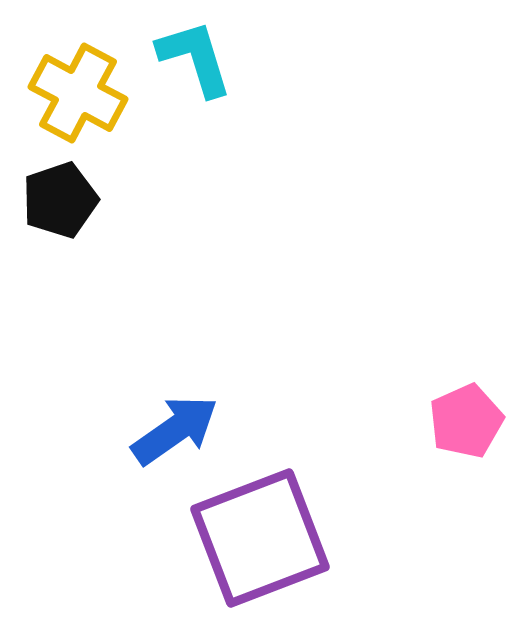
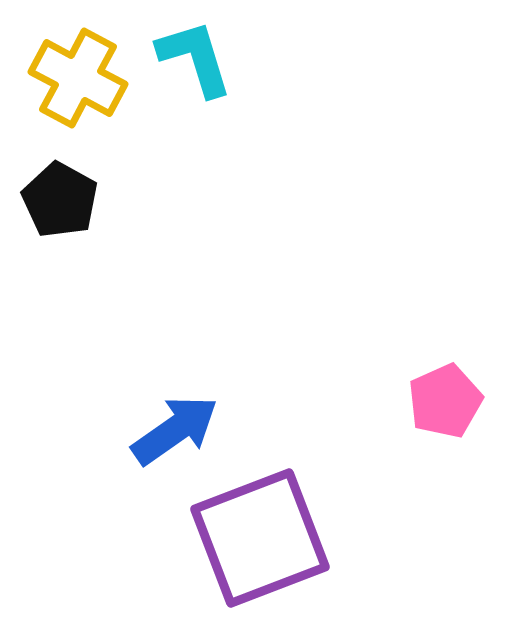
yellow cross: moved 15 px up
black pentagon: rotated 24 degrees counterclockwise
pink pentagon: moved 21 px left, 20 px up
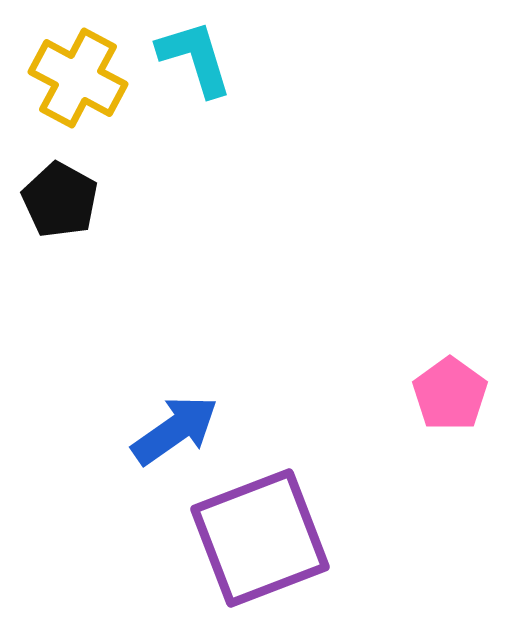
pink pentagon: moved 5 px right, 7 px up; rotated 12 degrees counterclockwise
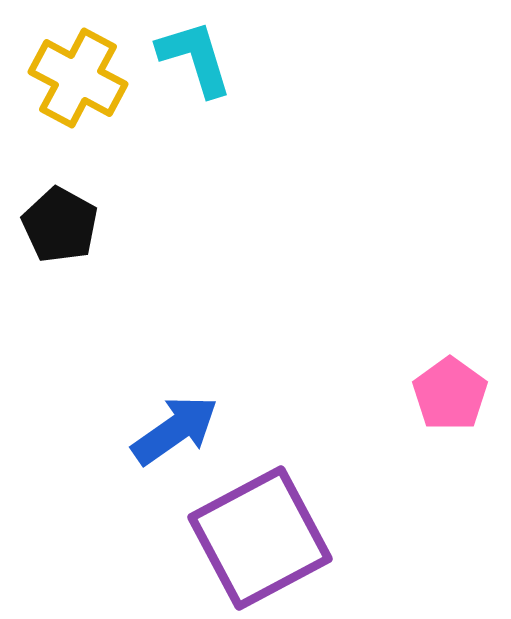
black pentagon: moved 25 px down
purple square: rotated 7 degrees counterclockwise
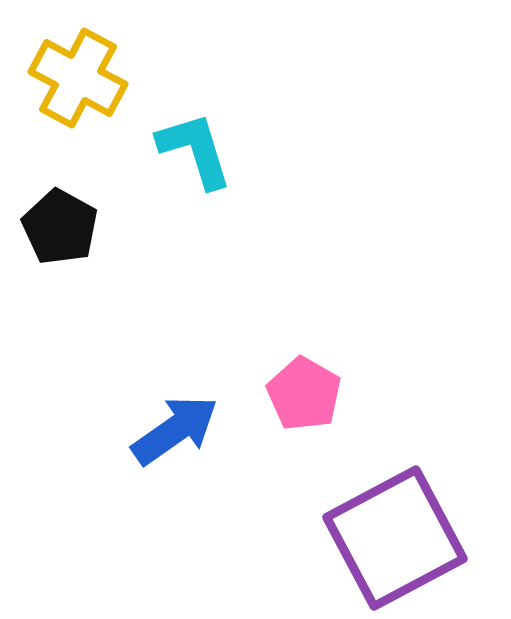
cyan L-shape: moved 92 px down
black pentagon: moved 2 px down
pink pentagon: moved 146 px left; rotated 6 degrees counterclockwise
purple square: moved 135 px right
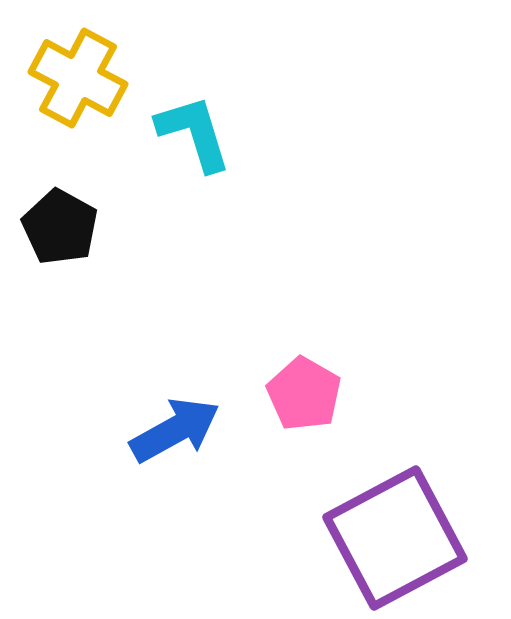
cyan L-shape: moved 1 px left, 17 px up
blue arrow: rotated 6 degrees clockwise
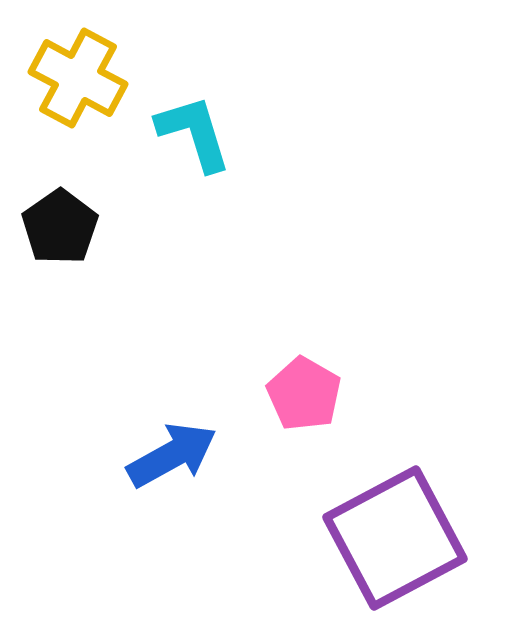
black pentagon: rotated 8 degrees clockwise
blue arrow: moved 3 px left, 25 px down
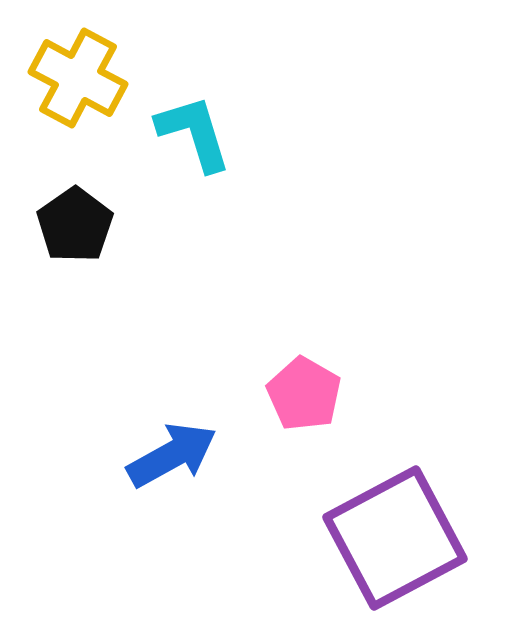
black pentagon: moved 15 px right, 2 px up
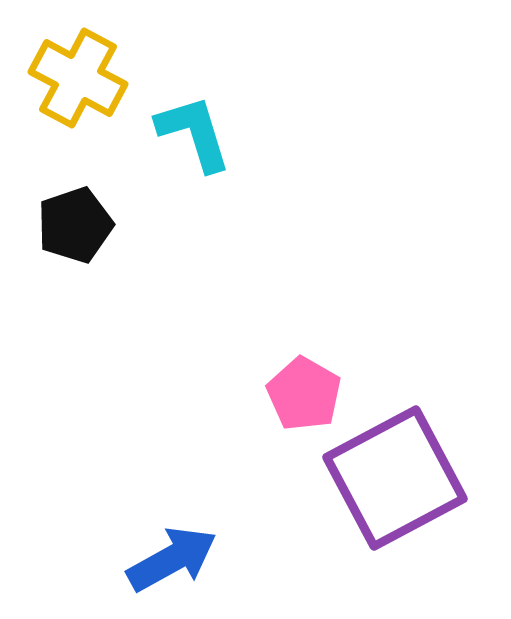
black pentagon: rotated 16 degrees clockwise
blue arrow: moved 104 px down
purple square: moved 60 px up
